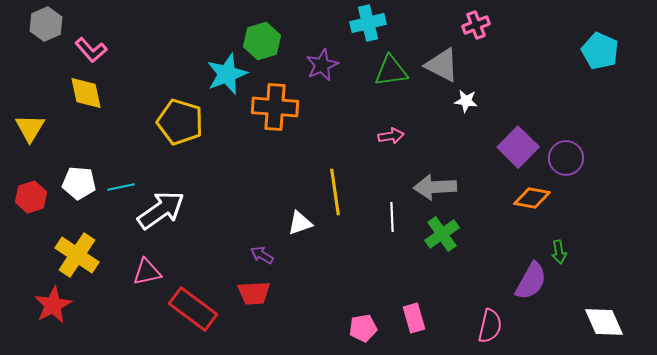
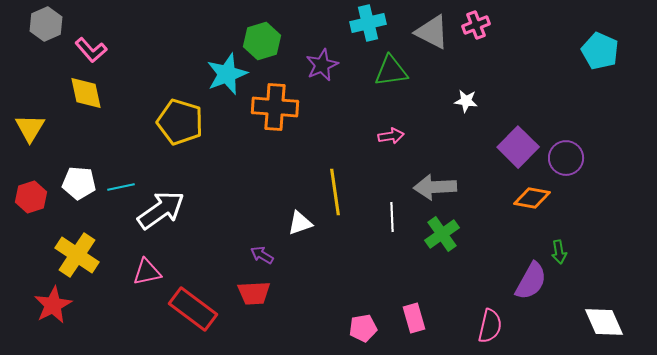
gray triangle: moved 10 px left, 33 px up
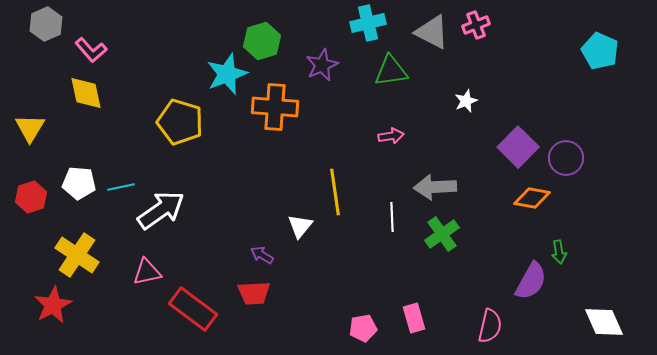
white star: rotated 30 degrees counterclockwise
white triangle: moved 3 px down; rotated 32 degrees counterclockwise
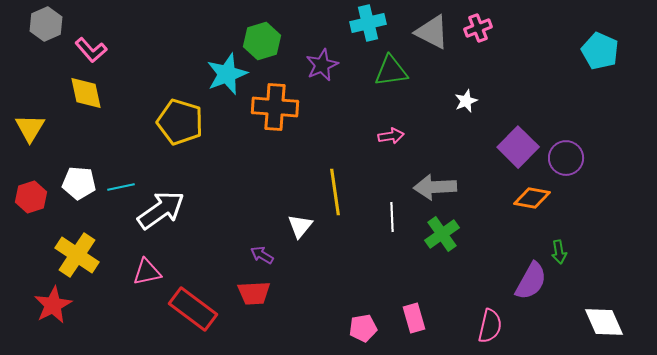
pink cross: moved 2 px right, 3 px down
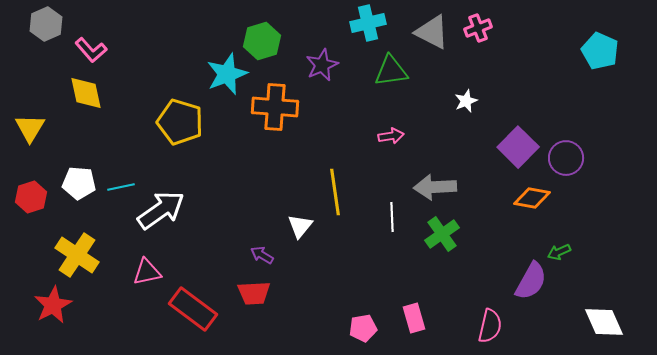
green arrow: rotated 75 degrees clockwise
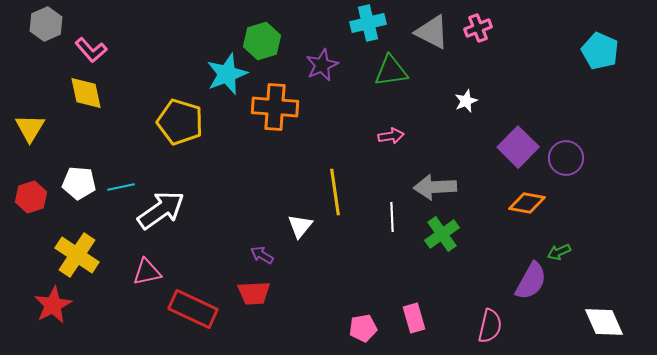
orange diamond: moved 5 px left, 5 px down
red rectangle: rotated 12 degrees counterclockwise
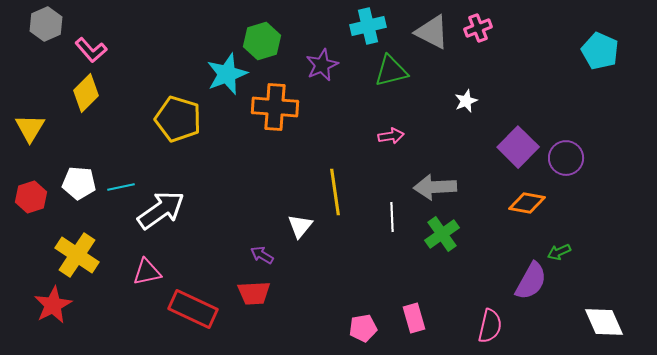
cyan cross: moved 3 px down
green triangle: rotated 6 degrees counterclockwise
yellow diamond: rotated 57 degrees clockwise
yellow pentagon: moved 2 px left, 3 px up
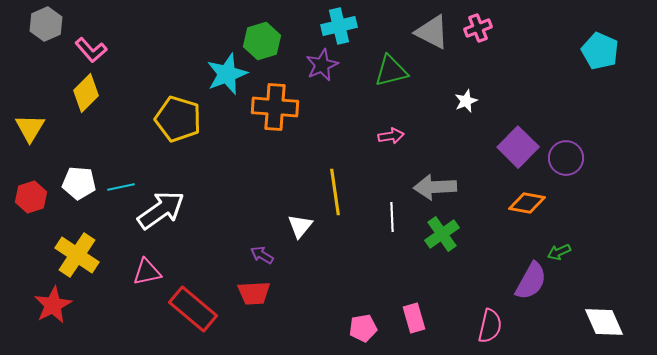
cyan cross: moved 29 px left
red rectangle: rotated 15 degrees clockwise
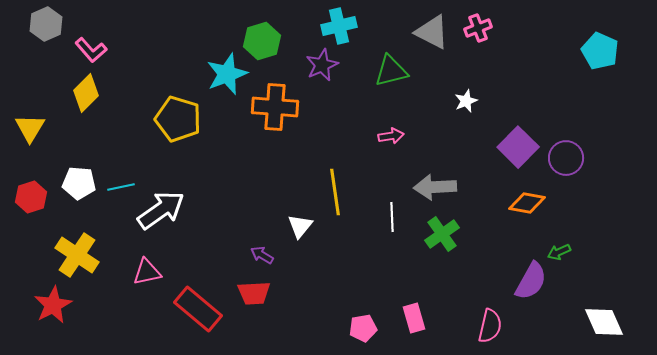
red rectangle: moved 5 px right
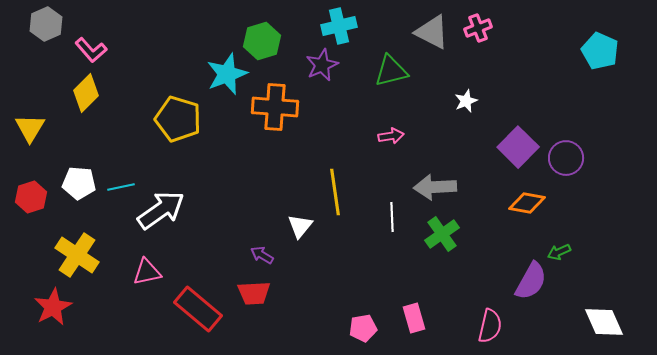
red star: moved 2 px down
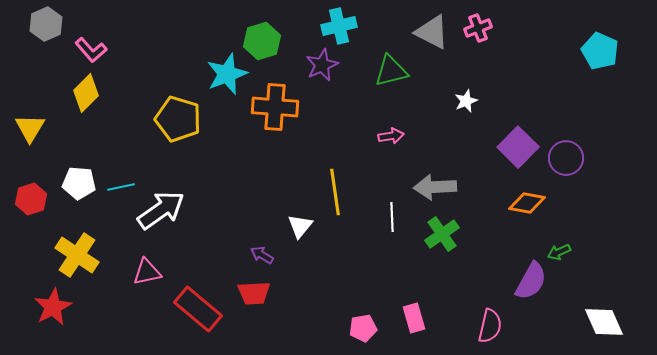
red hexagon: moved 2 px down
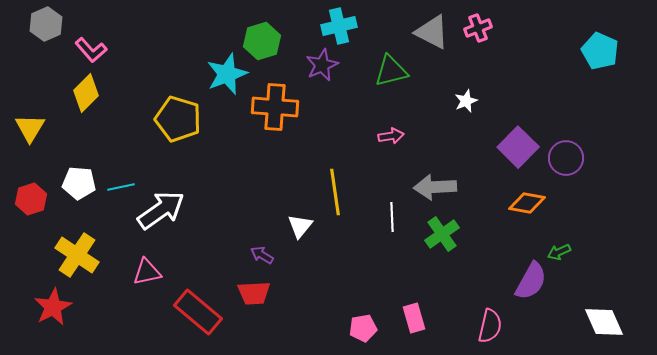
red rectangle: moved 3 px down
